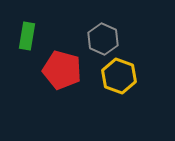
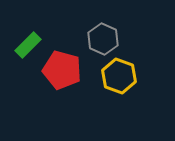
green rectangle: moved 1 px right, 9 px down; rotated 36 degrees clockwise
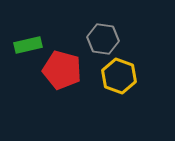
gray hexagon: rotated 16 degrees counterclockwise
green rectangle: rotated 32 degrees clockwise
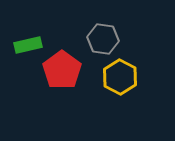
red pentagon: rotated 21 degrees clockwise
yellow hexagon: moved 1 px right, 1 px down; rotated 8 degrees clockwise
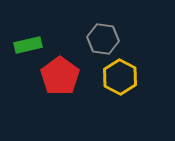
red pentagon: moved 2 px left, 6 px down
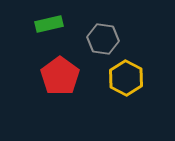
green rectangle: moved 21 px right, 21 px up
yellow hexagon: moved 6 px right, 1 px down
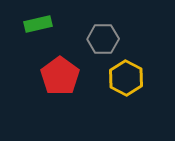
green rectangle: moved 11 px left
gray hexagon: rotated 8 degrees counterclockwise
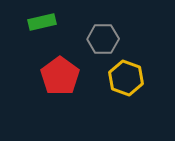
green rectangle: moved 4 px right, 2 px up
yellow hexagon: rotated 8 degrees counterclockwise
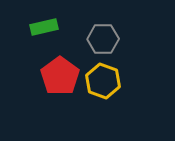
green rectangle: moved 2 px right, 5 px down
yellow hexagon: moved 23 px left, 3 px down
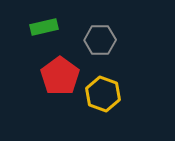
gray hexagon: moved 3 px left, 1 px down
yellow hexagon: moved 13 px down
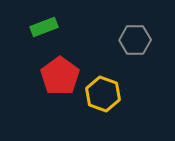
green rectangle: rotated 8 degrees counterclockwise
gray hexagon: moved 35 px right
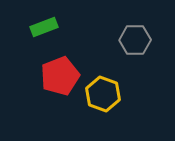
red pentagon: rotated 15 degrees clockwise
